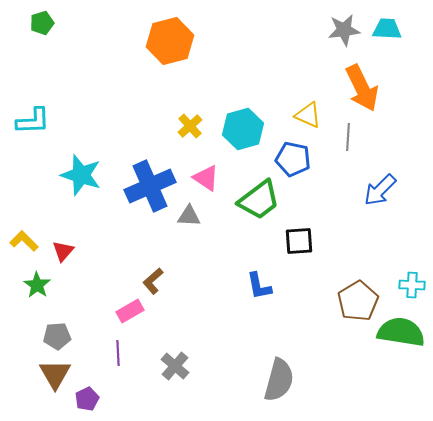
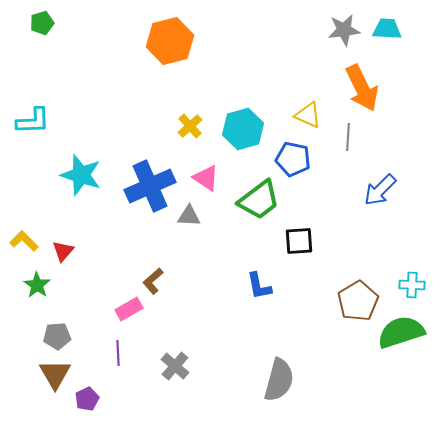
pink rectangle: moved 1 px left, 2 px up
green semicircle: rotated 27 degrees counterclockwise
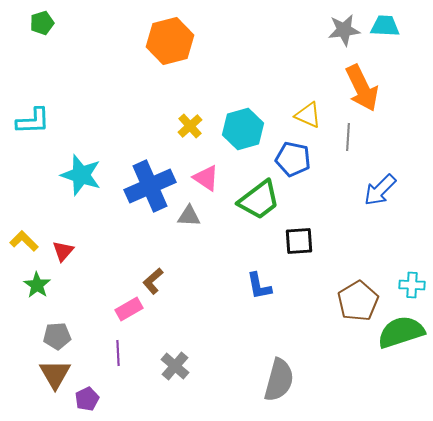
cyan trapezoid: moved 2 px left, 3 px up
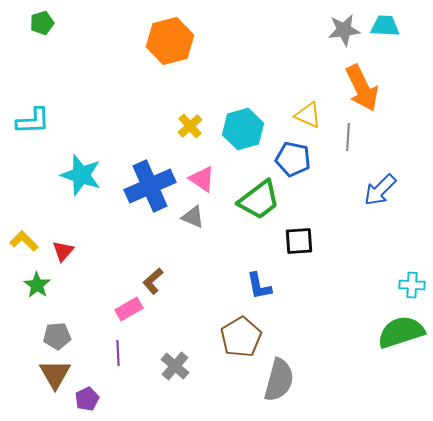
pink triangle: moved 4 px left, 1 px down
gray triangle: moved 4 px right, 1 px down; rotated 20 degrees clockwise
brown pentagon: moved 117 px left, 36 px down
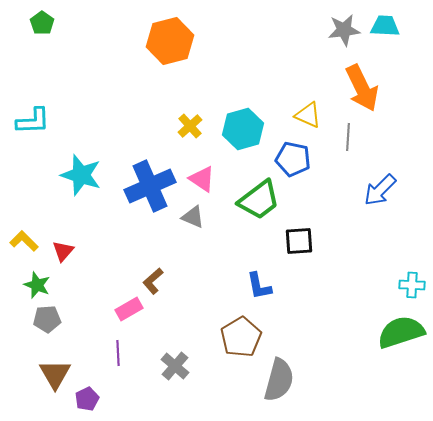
green pentagon: rotated 20 degrees counterclockwise
green star: rotated 12 degrees counterclockwise
gray pentagon: moved 10 px left, 17 px up
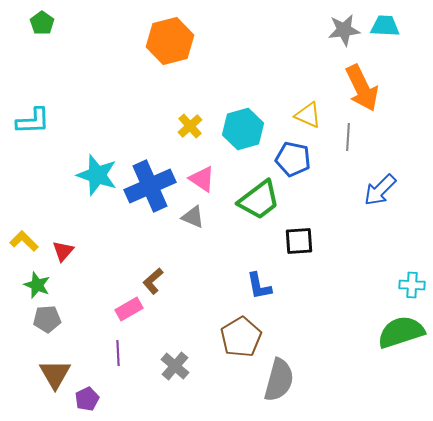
cyan star: moved 16 px right
